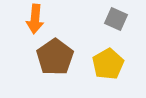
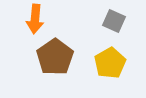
gray square: moved 2 px left, 2 px down
yellow pentagon: moved 2 px right, 1 px up
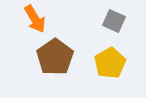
orange arrow: rotated 36 degrees counterclockwise
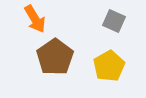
yellow pentagon: moved 1 px left, 3 px down
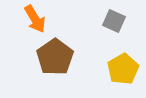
yellow pentagon: moved 14 px right, 3 px down
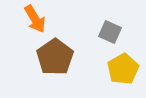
gray square: moved 4 px left, 11 px down
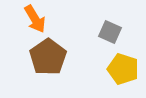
brown pentagon: moved 7 px left
yellow pentagon: rotated 24 degrees counterclockwise
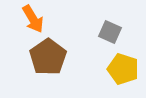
orange arrow: moved 2 px left
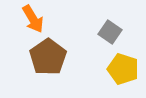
gray square: rotated 10 degrees clockwise
